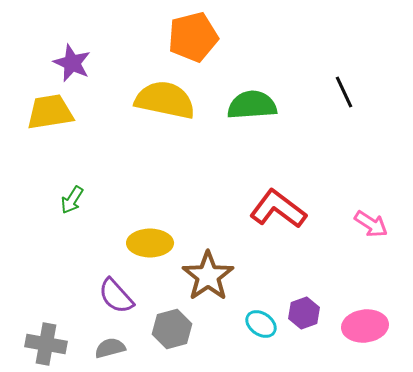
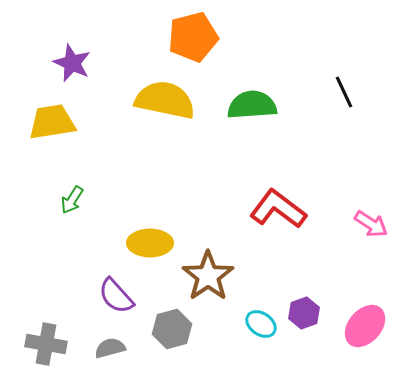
yellow trapezoid: moved 2 px right, 10 px down
pink ellipse: rotated 42 degrees counterclockwise
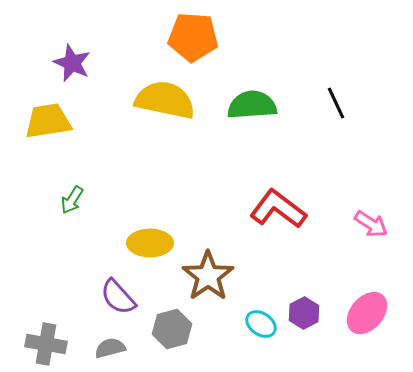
orange pentagon: rotated 18 degrees clockwise
black line: moved 8 px left, 11 px down
yellow trapezoid: moved 4 px left, 1 px up
purple semicircle: moved 2 px right, 1 px down
purple hexagon: rotated 8 degrees counterclockwise
pink ellipse: moved 2 px right, 13 px up
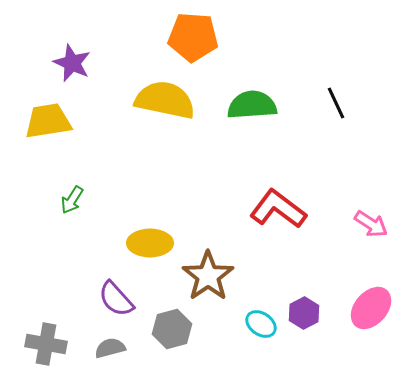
purple semicircle: moved 2 px left, 2 px down
pink ellipse: moved 4 px right, 5 px up
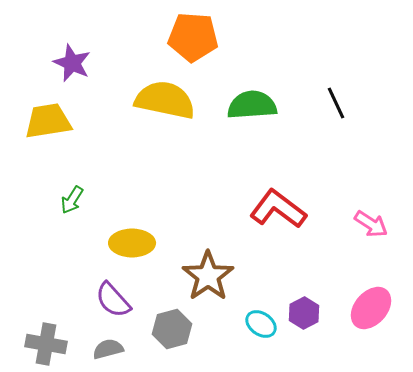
yellow ellipse: moved 18 px left
purple semicircle: moved 3 px left, 1 px down
gray semicircle: moved 2 px left, 1 px down
